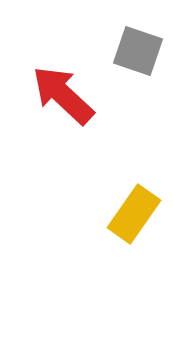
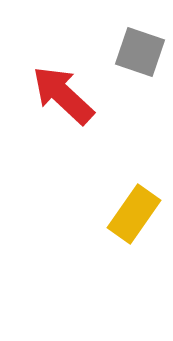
gray square: moved 2 px right, 1 px down
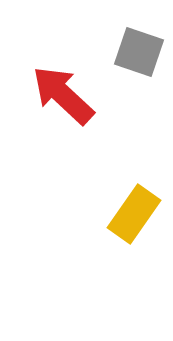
gray square: moved 1 px left
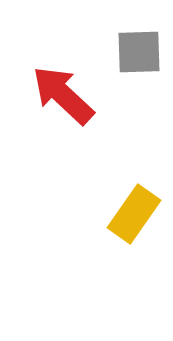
gray square: rotated 21 degrees counterclockwise
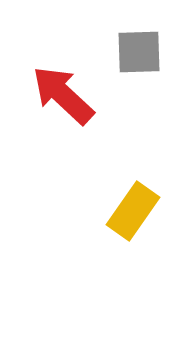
yellow rectangle: moved 1 px left, 3 px up
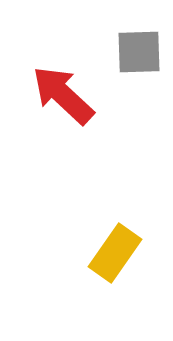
yellow rectangle: moved 18 px left, 42 px down
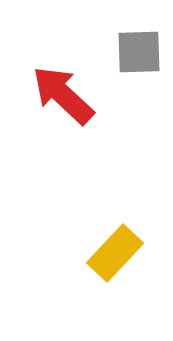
yellow rectangle: rotated 8 degrees clockwise
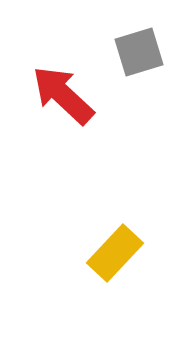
gray square: rotated 15 degrees counterclockwise
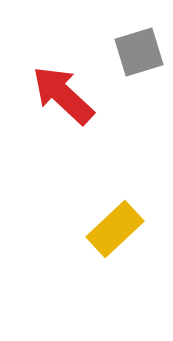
yellow rectangle: moved 24 px up; rotated 4 degrees clockwise
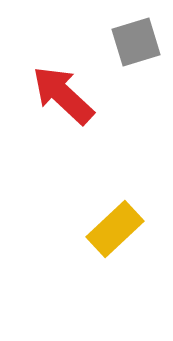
gray square: moved 3 px left, 10 px up
